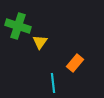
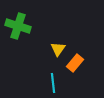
yellow triangle: moved 18 px right, 7 px down
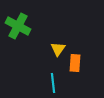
green cross: rotated 10 degrees clockwise
orange rectangle: rotated 36 degrees counterclockwise
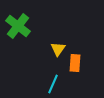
green cross: rotated 10 degrees clockwise
cyan line: moved 1 px down; rotated 30 degrees clockwise
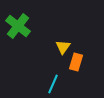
yellow triangle: moved 5 px right, 2 px up
orange rectangle: moved 1 px right, 1 px up; rotated 12 degrees clockwise
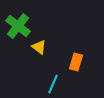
yellow triangle: moved 24 px left; rotated 28 degrees counterclockwise
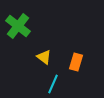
yellow triangle: moved 5 px right, 10 px down
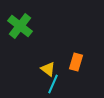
green cross: moved 2 px right
yellow triangle: moved 4 px right, 12 px down
